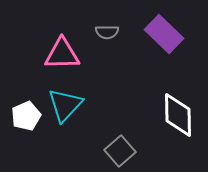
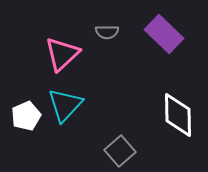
pink triangle: rotated 42 degrees counterclockwise
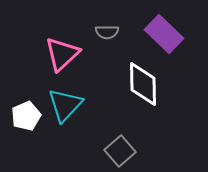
white diamond: moved 35 px left, 31 px up
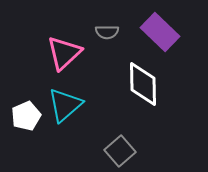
purple rectangle: moved 4 px left, 2 px up
pink triangle: moved 2 px right, 1 px up
cyan triangle: rotated 6 degrees clockwise
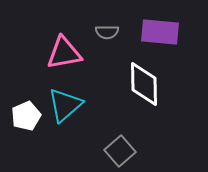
purple rectangle: rotated 39 degrees counterclockwise
pink triangle: rotated 33 degrees clockwise
white diamond: moved 1 px right
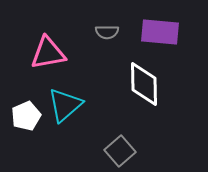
pink triangle: moved 16 px left
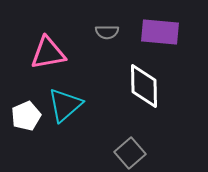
white diamond: moved 2 px down
gray square: moved 10 px right, 2 px down
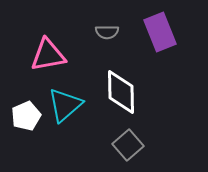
purple rectangle: rotated 63 degrees clockwise
pink triangle: moved 2 px down
white diamond: moved 23 px left, 6 px down
gray square: moved 2 px left, 8 px up
